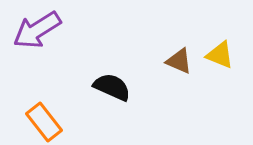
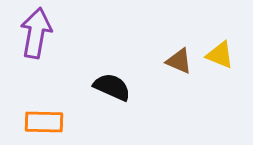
purple arrow: moved 1 px left, 3 px down; rotated 132 degrees clockwise
orange rectangle: rotated 51 degrees counterclockwise
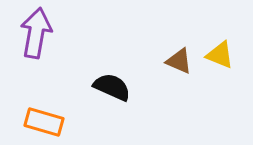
orange rectangle: rotated 15 degrees clockwise
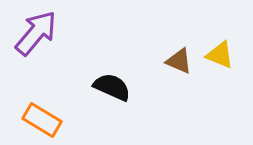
purple arrow: rotated 30 degrees clockwise
orange rectangle: moved 2 px left, 2 px up; rotated 15 degrees clockwise
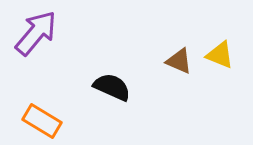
orange rectangle: moved 1 px down
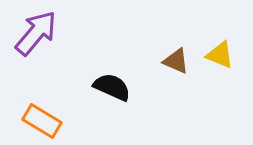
brown triangle: moved 3 px left
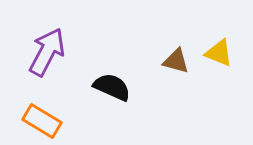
purple arrow: moved 11 px right, 19 px down; rotated 12 degrees counterclockwise
yellow triangle: moved 1 px left, 2 px up
brown triangle: rotated 8 degrees counterclockwise
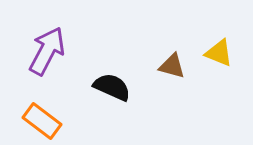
purple arrow: moved 1 px up
brown triangle: moved 4 px left, 5 px down
orange rectangle: rotated 6 degrees clockwise
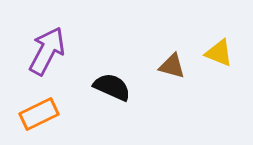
orange rectangle: moved 3 px left, 7 px up; rotated 63 degrees counterclockwise
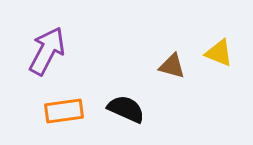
black semicircle: moved 14 px right, 22 px down
orange rectangle: moved 25 px right, 3 px up; rotated 18 degrees clockwise
